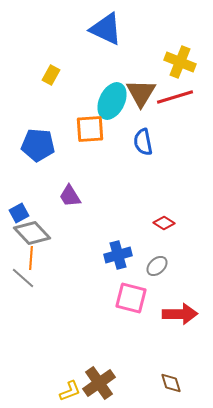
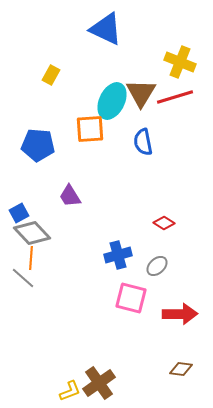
brown diamond: moved 10 px right, 14 px up; rotated 65 degrees counterclockwise
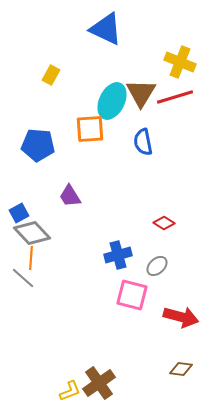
pink square: moved 1 px right, 3 px up
red arrow: moved 1 px right, 3 px down; rotated 16 degrees clockwise
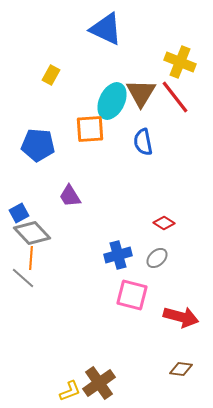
red line: rotated 69 degrees clockwise
gray ellipse: moved 8 px up
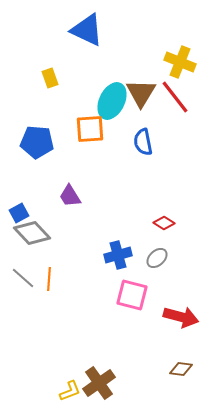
blue triangle: moved 19 px left, 1 px down
yellow rectangle: moved 1 px left, 3 px down; rotated 48 degrees counterclockwise
blue pentagon: moved 1 px left, 3 px up
orange line: moved 18 px right, 21 px down
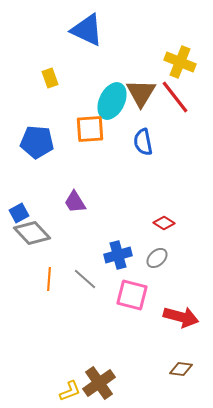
purple trapezoid: moved 5 px right, 6 px down
gray line: moved 62 px right, 1 px down
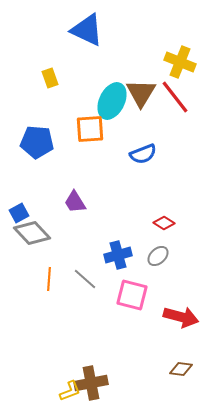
blue semicircle: moved 12 px down; rotated 100 degrees counterclockwise
gray ellipse: moved 1 px right, 2 px up
brown cross: moved 8 px left; rotated 24 degrees clockwise
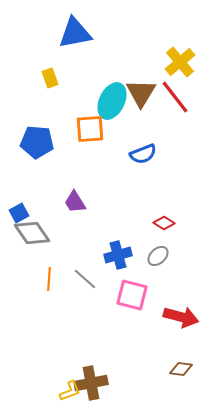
blue triangle: moved 12 px left, 3 px down; rotated 36 degrees counterclockwise
yellow cross: rotated 28 degrees clockwise
gray diamond: rotated 9 degrees clockwise
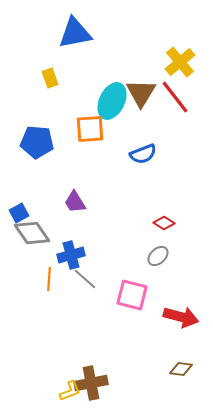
blue cross: moved 47 px left
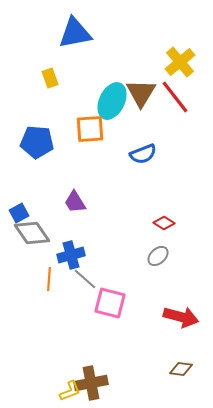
pink square: moved 22 px left, 8 px down
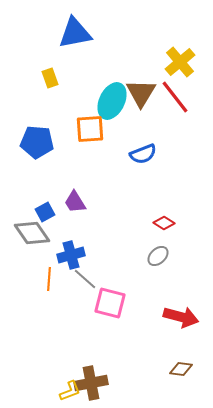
blue square: moved 26 px right, 1 px up
